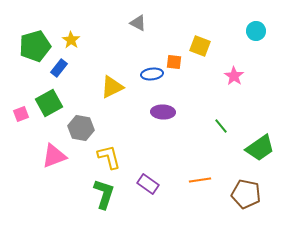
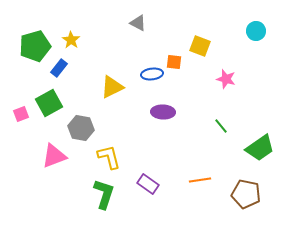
pink star: moved 8 px left, 3 px down; rotated 18 degrees counterclockwise
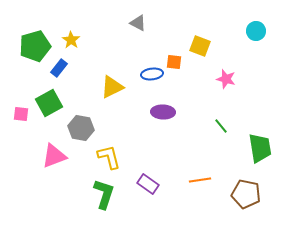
pink square: rotated 28 degrees clockwise
green trapezoid: rotated 64 degrees counterclockwise
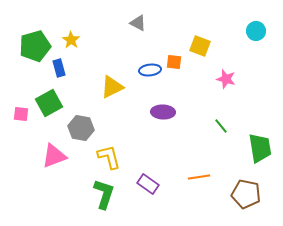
blue rectangle: rotated 54 degrees counterclockwise
blue ellipse: moved 2 px left, 4 px up
orange line: moved 1 px left, 3 px up
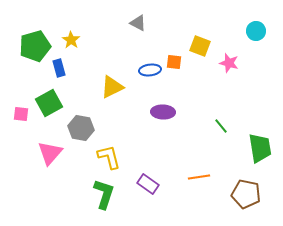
pink star: moved 3 px right, 16 px up
pink triangle: moved 4 px left, 3 px up; rotated 28 degrees counterclockwise
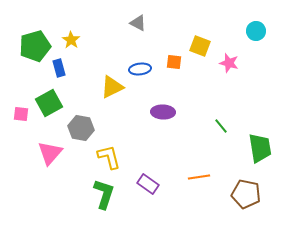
blue ellipse: moved 10 px left, 1 px up
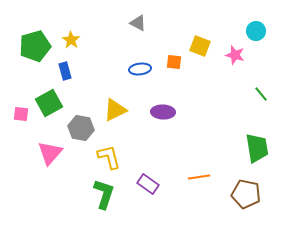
pink star: moved 6 px right, 8 px up
blue rectangle: moved 6 px right, 3 px down
yellow triangle: moved 3 px right, 23 px down
green line: moved 40 px right, 32 px up
green trapezoid: moved 3 px left
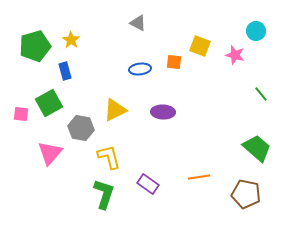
green trapezoid: rotated 40 degrees counterclockwise
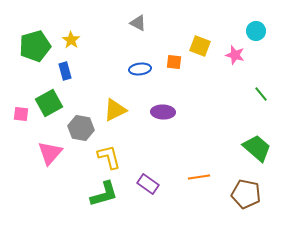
green L-shape: rotated 56 degrees clockwise
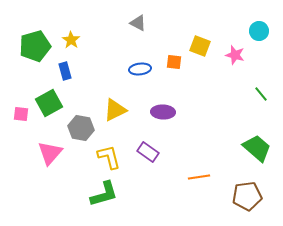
cyan circle: moved 3 px right
purple rectangle: moved 32 px up
brown pentagon: moved 1 px right, 2 px down; rotated 20 degrees counterclockwise
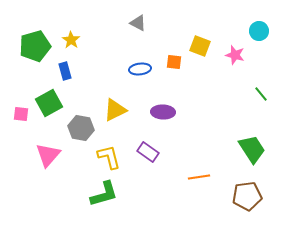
green trapezoid: moved 5 px left, 1 px down; rotated 16 degrees clockwise
pink triangle: moved 2 px left, 2 px down
